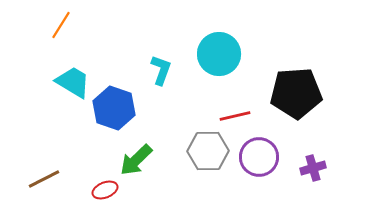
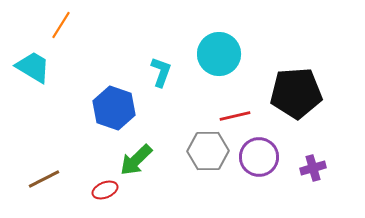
cyan L-shape: moved 2 px down
cyan trapezoid: moved 40 px left, 15 px up
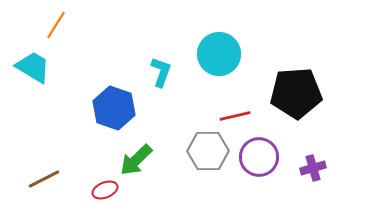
orange line: moved 5 px left
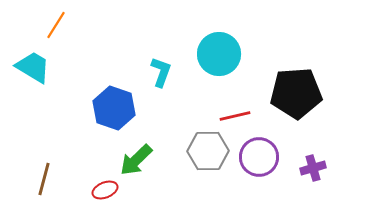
brown line: rotated 48 degrees counterclockwise
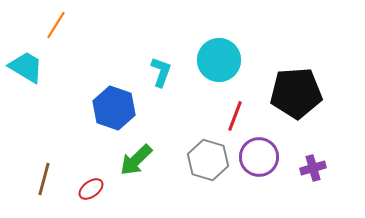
cyan circle: moved 6 px down
cyan trapezoid: moved 7 px left
red line: rotated 56 degrees counterclockwise
gray hexagon: moved 9 px down; rotated 18 degrees clockwise
red ellipse: moved 14 px left, 1 px up; rotated 15 degrees counterclockwise
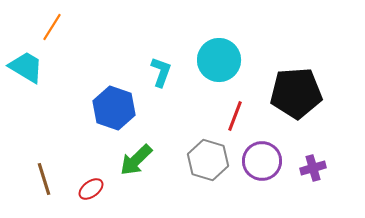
orange line: moved 4 px left, 2 px down
purple circle: moved 3 px right, 4 px down
brown line: rotated 32 degrees counterclockwise
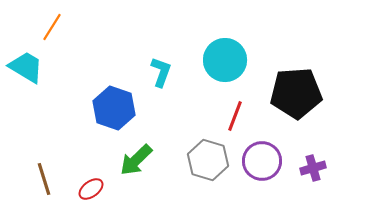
cyan circle: moved 6 px right
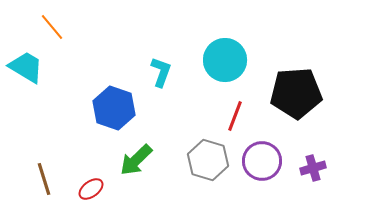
orange line: rotated 72 degrees counterclockwise
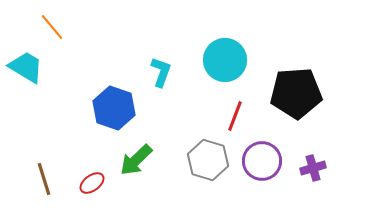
red ellipse: moved 1 px right, 6 px up
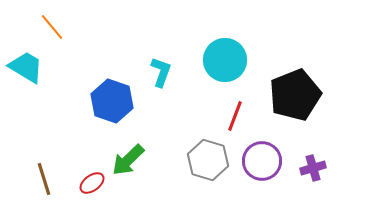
black pentagon: moved 1 px left, 2 px down; rotated 18 degrees counterclockwise
blue hexagon: moved 2 px left, 7 px up
green arrow: moved 8 px left
